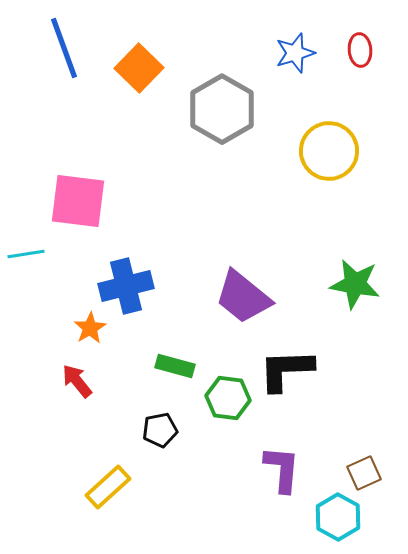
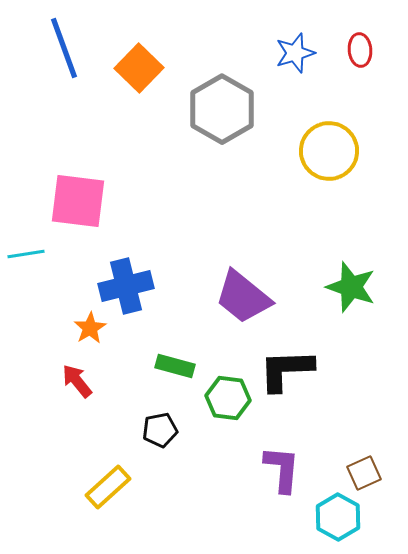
green star: moved 4 px left, 3 px down; rotated 9 degrees clockwise
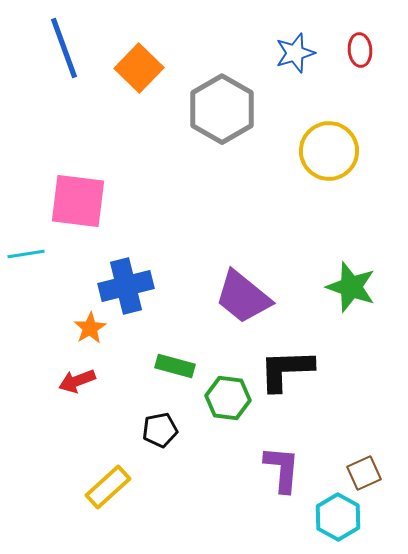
red arrow: rotated 72 degrees counterclockwise
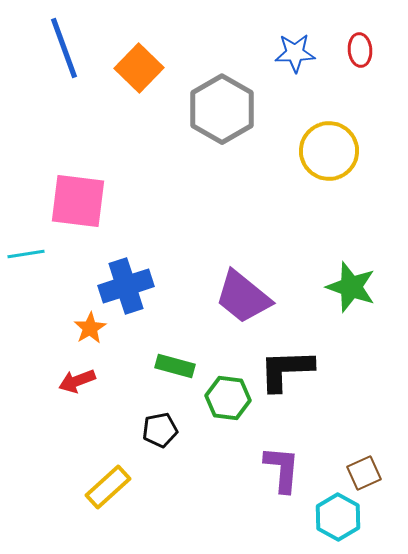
blue star: rotated 15 degrees clockwise
blue cross: rotated 4 degrees counterclockwise
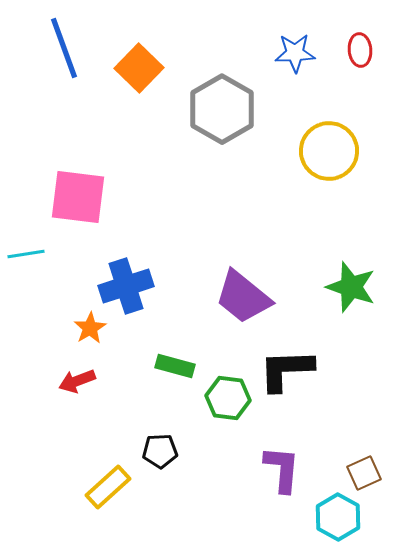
pink square: moved 4 px up
black pentagon: moved 21 px down; rotated 8 degrees clockwise
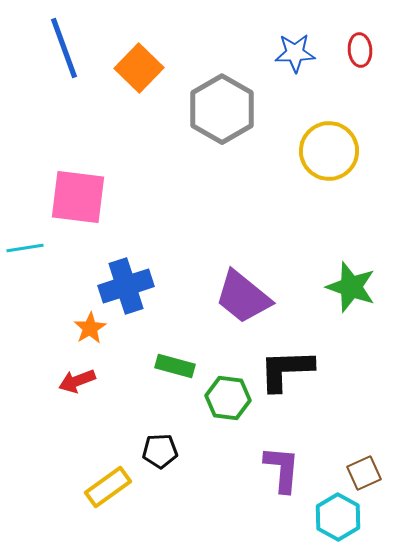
cyan line: moved 1 px left, 6 px up
yellow rectangle: rotated 6 degrees clockwise
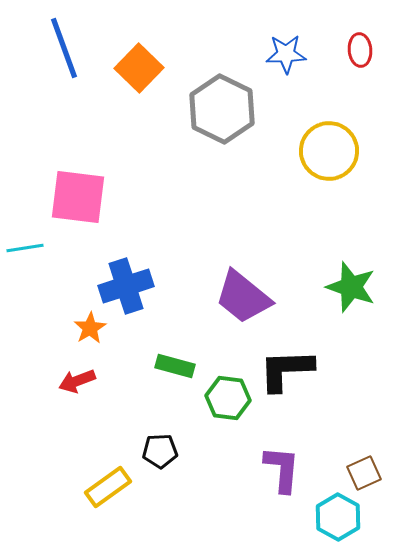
blue star: moved 9 px left, 1 px down
gray hexagon: rotated 4 degrees counterclockwise
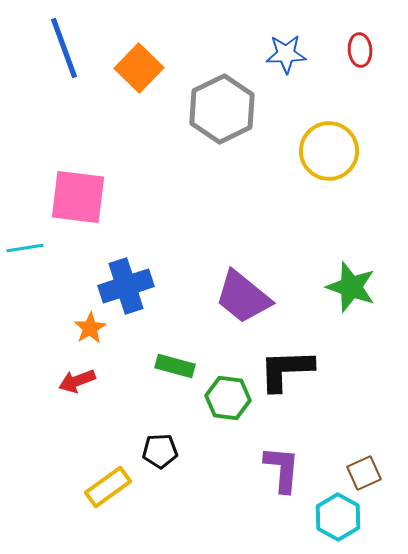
gray hexagon: rotated 8 degrees clockwise
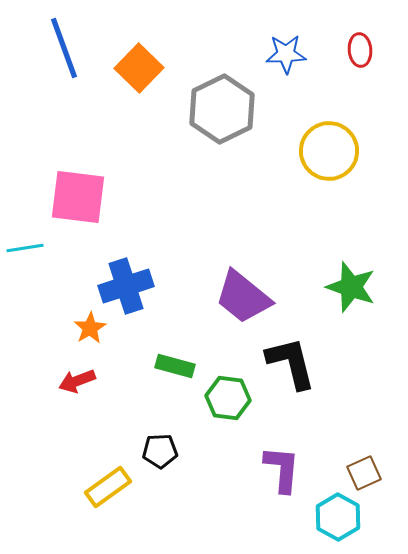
black L-shape: moved 5 px right, 7 px up; rotated 78 degrees clockwise
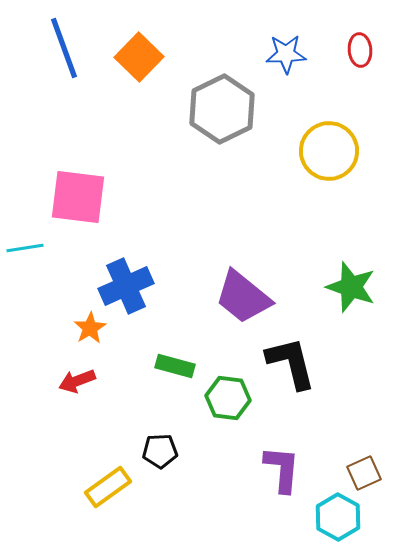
orange square: moved 11 px up
blue cross: rotated 6 degrees counterclockwise
